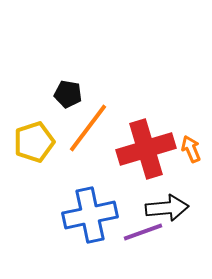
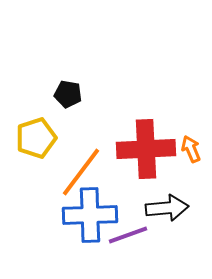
orange line: moved 7 px left, 44 px down
yellow pentagon: moved 2 px right, 4 px up
red cross: rotated 14 degrees clockwise
blue cross: rotated 10 degrees clockwise
purple line: moved 15 px left, 3 px down
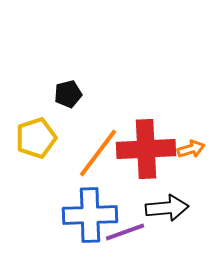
black pentagon: rotated 24 degrees counterclockwise
orange arrow: rotated 96 degrees clockwise
orange line: moved 17 px right, 19 px up
purple line: moved 3 px left, 3 px up
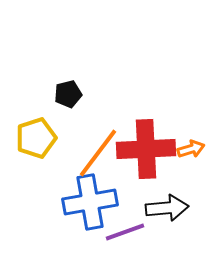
blue cross: moved 13 px up; rotated 8 degrees counterclockwise
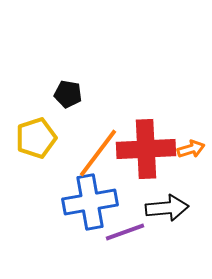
black pentagon: rotated 24 degrees clockwise
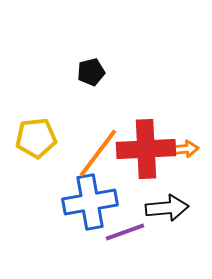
black pentagon: moved 23 px right, 22 px up; rotated 24 degrees counterclockwise
yellow pentagon: rotated 12 degrees clockwise
orange arrow: moved 6 px left; rotated 12 degrees clockwise
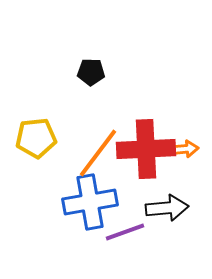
black pentagon: rotated 16 degrees clockwise
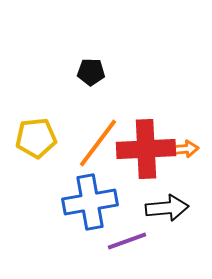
orange line: moved 10 px up
purple line: moved 2 px right, 9 px down
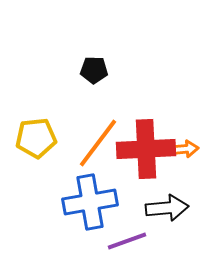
black pentagon: moved 3 px right, 2 px up
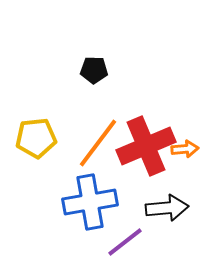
red cross: moved 3 px up; rotated 20 degrees counterclockwise
purple line: moved 2 px left, 1 px down; rotated 18 degrees counterclockwise
